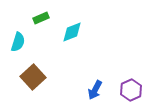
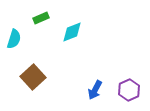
cyan semicircle: moved 4 px left, 3 px up
purple hexagon: moved 2 px left
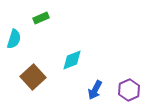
cyan diamond: moved 28 px down
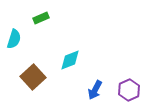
cyan diamond: moved 2 px left
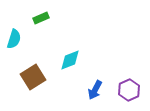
brown square: rotated 10 degrees clockwise
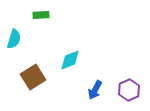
green rectangle: moved 3 px up; rotated 21 degrees clockwise
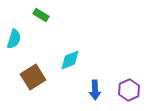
green rectangle: rotated 35 degrees clockwise
blue arrow: rotated 30 degrees counterclockwise
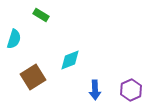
purple hexagon: moved 2 px right
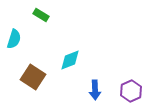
brown square: rotated 25 degrees counterclockwise
purple hexagon: moved 1 px down
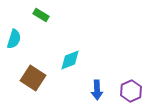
brown square: moved 1 px down
blue arrow: moved 2 px right
